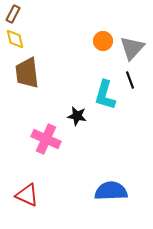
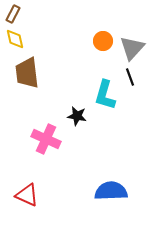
black line: moved 3 px up
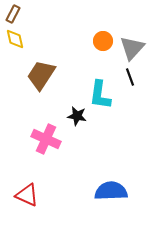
brown trapezoid: moved 14 px right, 2 px down; rotated 40 degrees clockwise
cyan L-shape: moved 5 px left; rotated 8 degrees counterclockwise
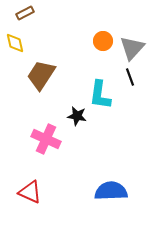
brown rectangle: moved 12 px right, 1 px up; rotated 36 degrees clockwise
yellow diamond: moved 4 px down
red triangle: moved 3 px right, 3 px up
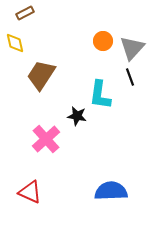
pink cross: rotated 24 degrees clockwise
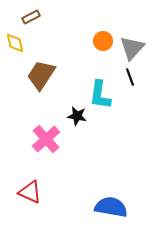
brown rectangle: moved 6 px right, 4 px down
blue semicircle: moved 16 px down; rotated 12 degrees clockwise
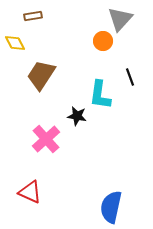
brown rectangle: moved 2 px right, 1 px up; rotated 18 degrees clockwise
yellow diamond: rotated 15 degrees counterclockwise
gray triangle: moved 12 px left, 29 px up
blue semicircle: rotated 88 degrees counterclockwise
